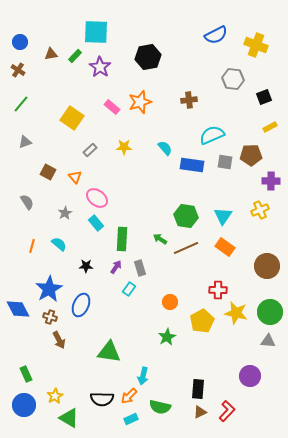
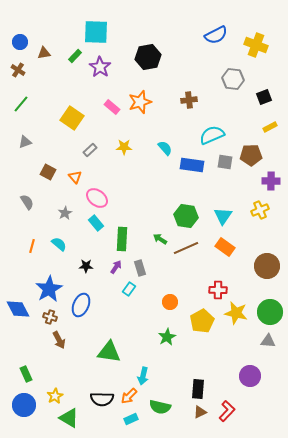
brown triangle at (51, 54): moved 7 px left, 1 px up
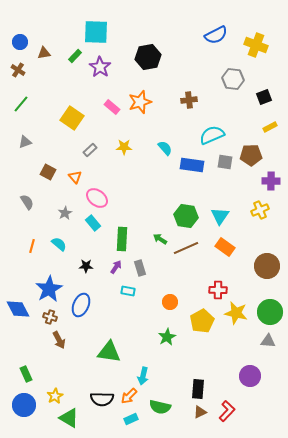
cyan triangle at (223, 216): moved 3 px left
cyan rectangle at (96, 223): moved 3 px left
cyan rectangle at (129, 289): moved 1 px left, 2 px down; rotated 64 degrees clockwise
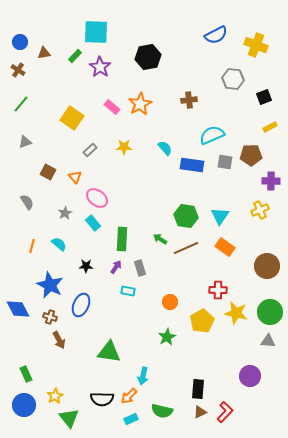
orange star at (140, 102): moved 2 px down; rotated 10 degrees counterclockwise
blue star at (49, 289): moved 1 px right, 4 px up; rotated 16 degrees counterclockwise
green semicircle at (160, 407): moved 2 px right, 4 px down
red L-shape at (227, 411): moved 2 px left, 1 px down
green triangle at (69, 418): rotated 20 degrees clockwise
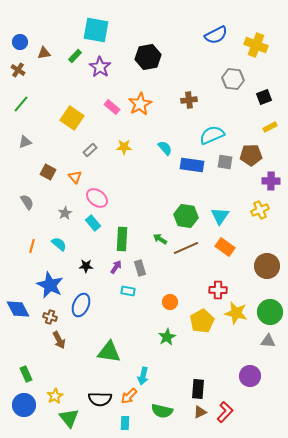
cyan square at (96, 32): moved 2 px up; rotated 8 degrees clockwise
black semicircle at (102, 399): moved 2 px left
cyan rectangle at (131, 419): moved 6 px left, 4 px down; rotated 64 degrees counterclockwise
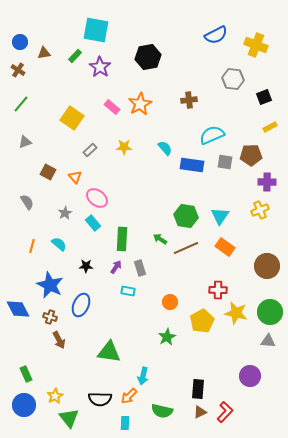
purple cross at (271, 181): moved 4 px left, 1 px down
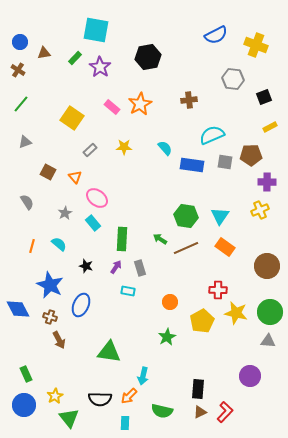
green rectangle at (75, 56): moved 2 px down
black star at (86, 266): rotated 16 degrees clockwise
